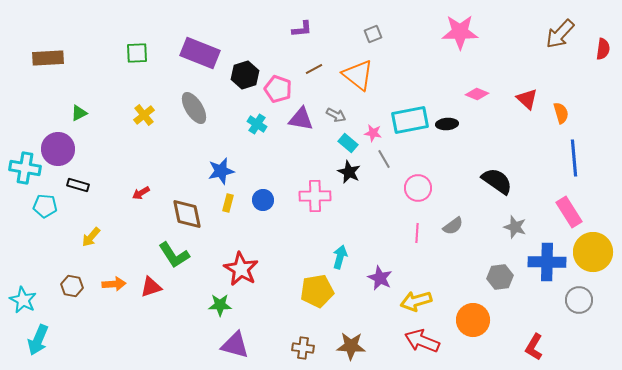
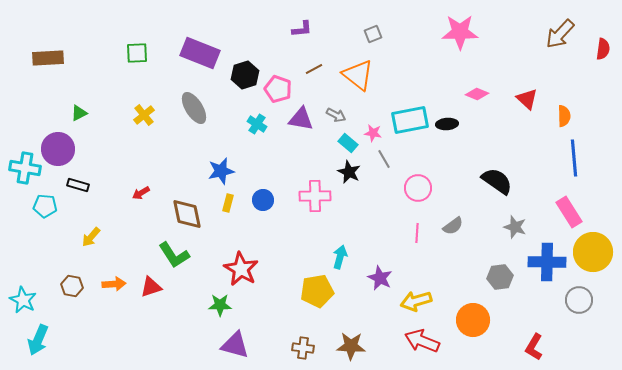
orange semicircle at (561, 113): moved 3 px right, 3 px down; rotated 15 degrees clockwise
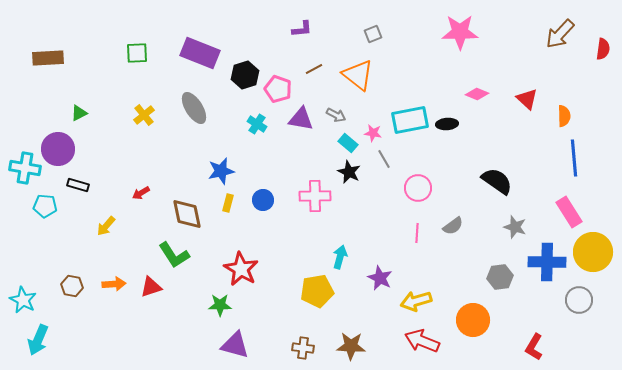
yellow arrow at (91, 237): moved 15 px right, 11 px up
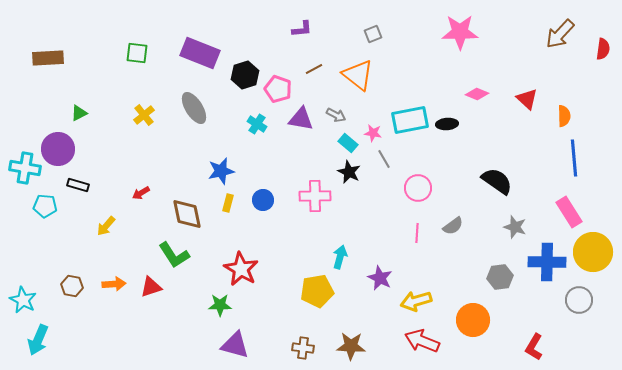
green square at (137, 53): rotated 10 degrees clockwise
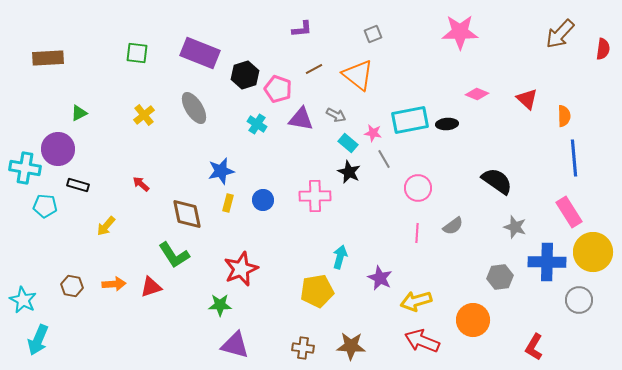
red arrow at (141, 193): moved 9 px up; rotated 72 degrees clockwise
red star at (241, 269): rotated 20 degrees clockwise
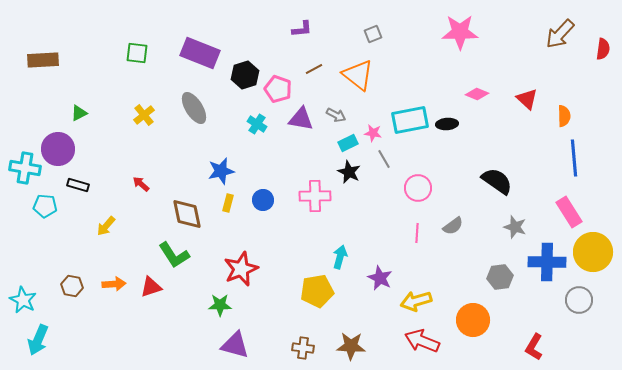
brown rectangle at (48, 58): moved 5 px left, 2 px down
cyan rectangle at (348, 143): rotated 66 degrees counterclockwise
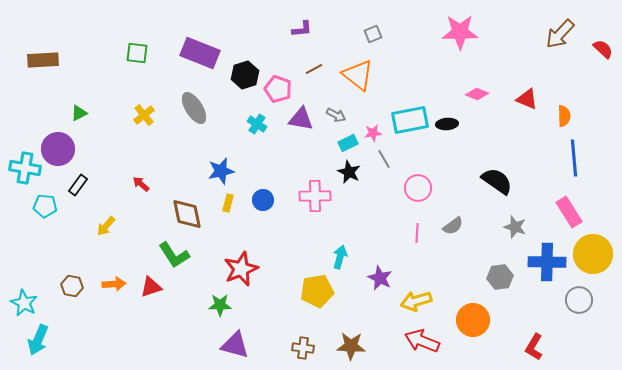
red semicircle at (603, 49): rotated 55 degrees counterclockwise
red triangle at (527, 99): rotated 20 degrees counterclockwise
pink star at (373, 133): rotated 18 degrees counterclockwise
black rectangle at (78, 185): rotated 70 degrees counterclockwise
yellow circle at (593, 252): moved 2 px down
cyan star at (23, 300): moved 1 px right, 3 px down
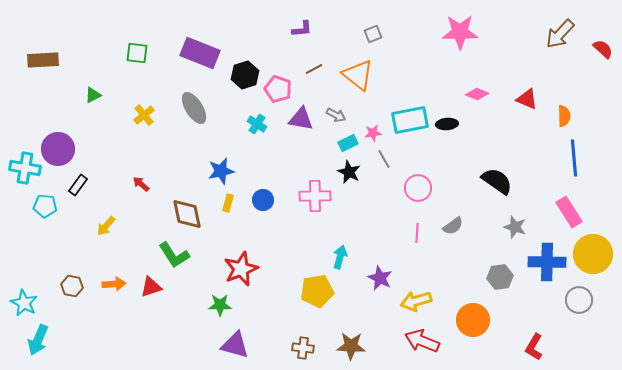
green triangle at (79, 113): moved 14 px right, 18 px up
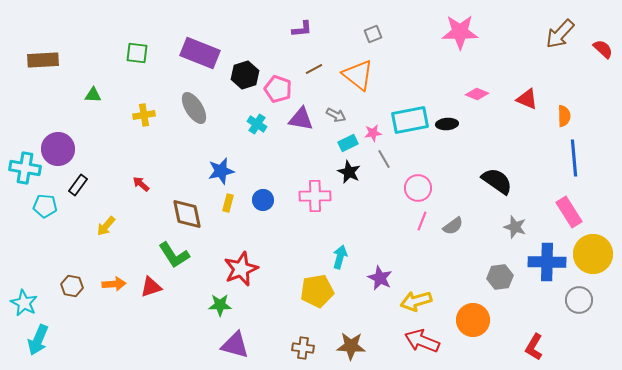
green triangle at (93, 95): rotated 30 degrees clockwise
yellow cross at (144, 115): rotated 30 degrees clockwise
pink line at (417, 233): moved 5 px right, 12 px up; rotated 18 degrees clockwise
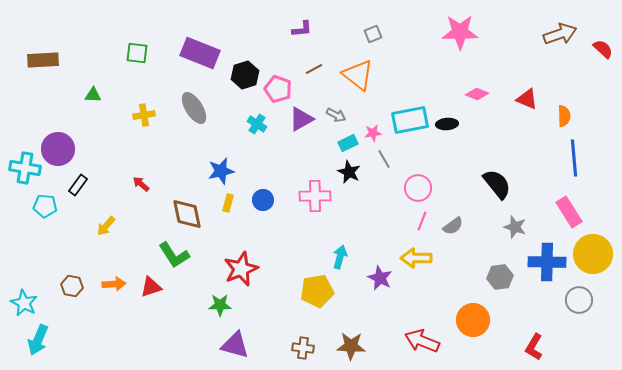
brown arrow at (560, 34): rotated 152 degrees counterclockwise
purple triangle at (301, 119): rotated 40 degrees counterclockwise
black semicircle at (497, 181): moved 3 px down; rotated 16 degrees clockwise
yellow arrow at (416, 301): moved 43 px up; rotated 16 degrees clockwise
